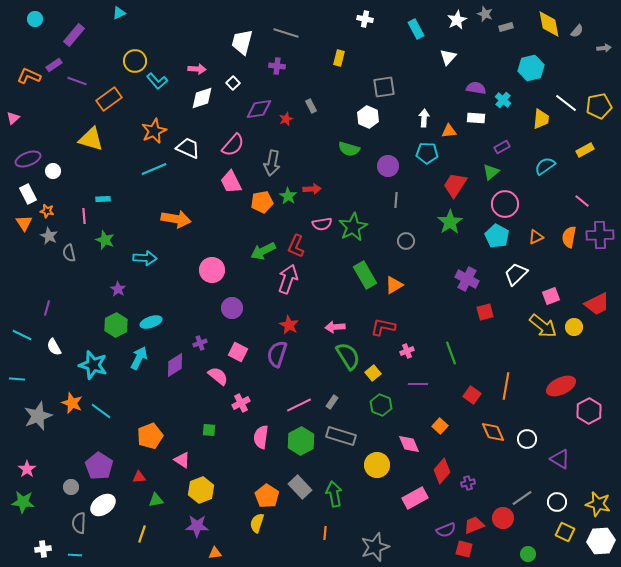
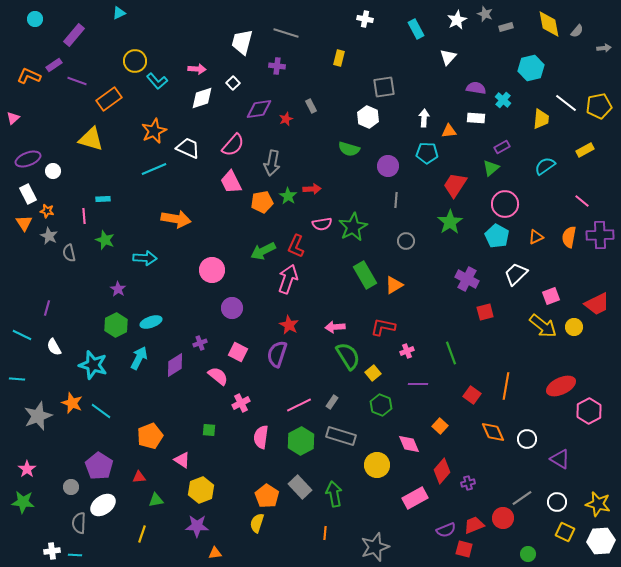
green triangle at (491, 172): moved 4 px up
white cross at (43, 549): moved 9 px right, 2 px down
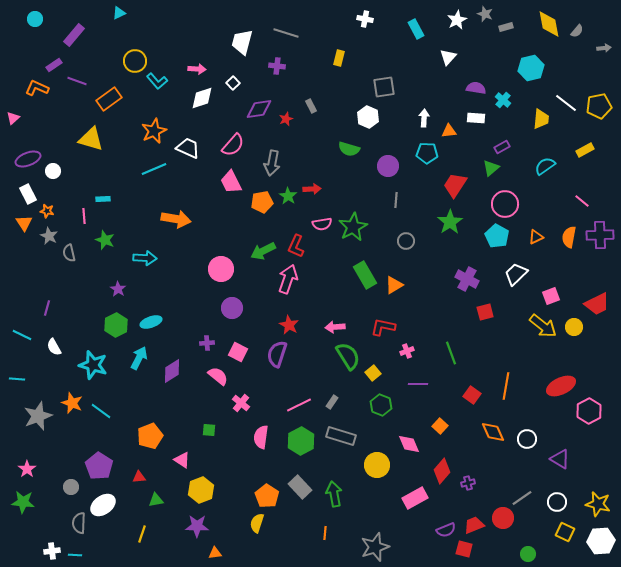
orange L-shape at (29, 76): moved 8 px right, 12 px down
pink circle at (212, 270): moved 9 px right, 1 px up
purple cross at (200, 343): moved 7 px right; rotated 16 degrees clockwise
purple diamond at (175, 365): moved 3 px left, 6 px down
pink cross at (241, 403): rotated 24 degrees counterclockwise
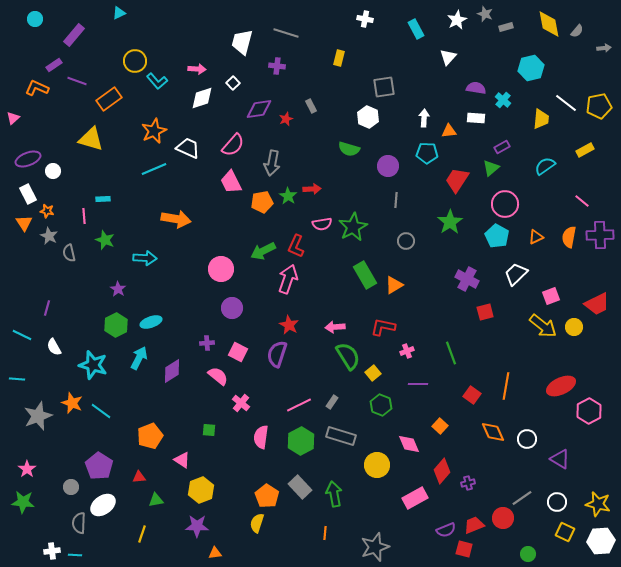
red trapezoid at (455, 185): moved 2 px right, 5 px up
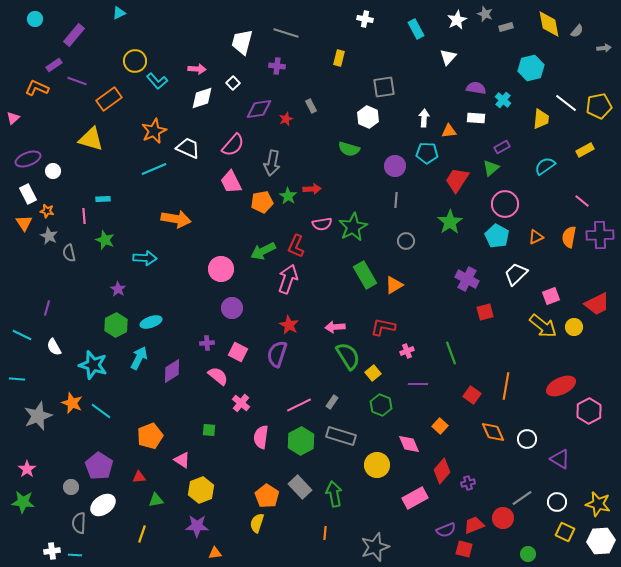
purple circle at (388, 166): moved 7 px right
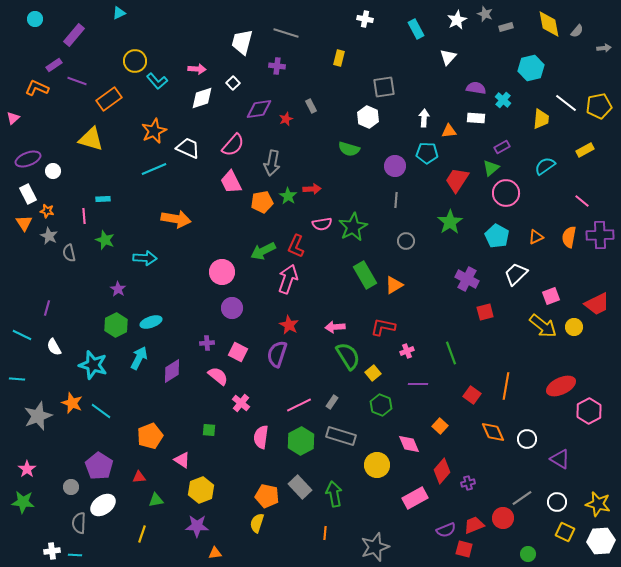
pink circle at (505, 204): moved 1 px right, 11 px up
pink circle at (221, 269): moved 1 px right, 3 px down
orange pentagon at (267, 496): rotated 20 degrees counterclockwise
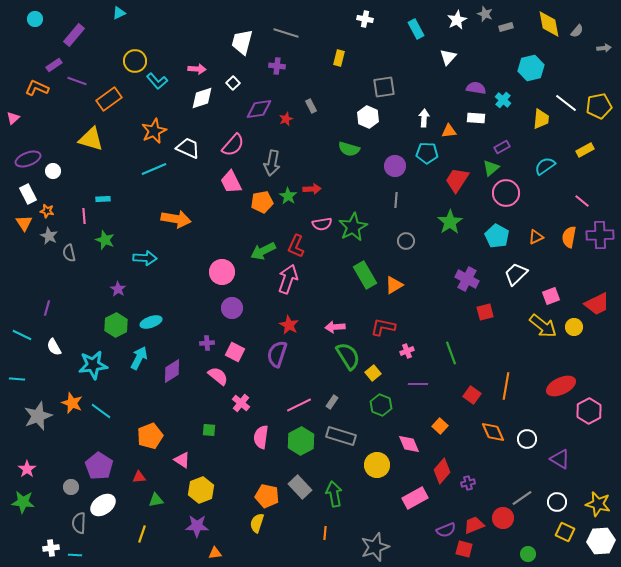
pink square at (238, 352): moved 3 px left
cyan star at (93, 365): rotated 24 degrees counterclockwise
white cross at (52, 551): moved 1 px left, 3 px up
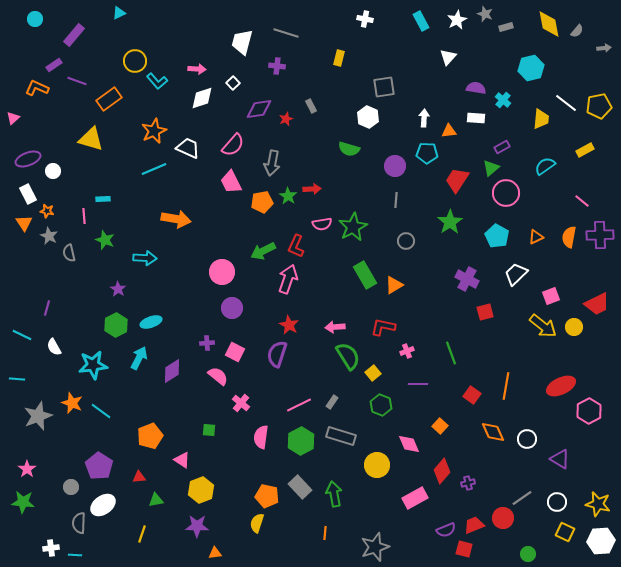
cyan rectangle at (416, 29): moved 5 px right, 8 px up
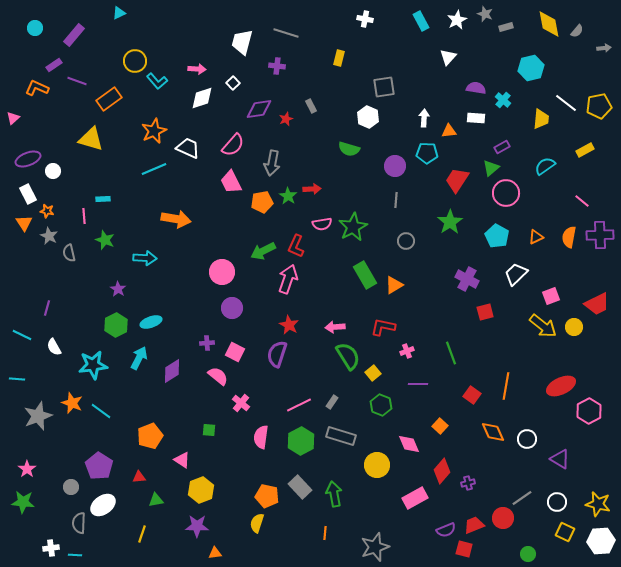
cyan circle at (35, 19): moved 9 px down
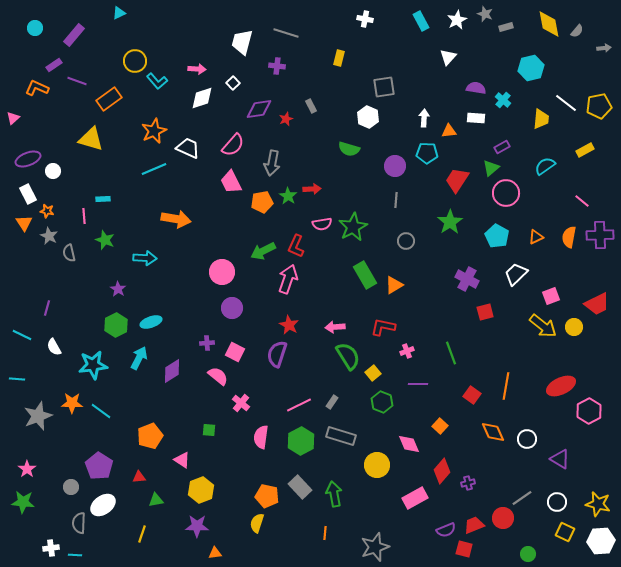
orange star at (72, 403): rotated 20 degrees counterclockwise
green hexagon at (381, 405): moved 1 px right, 3 px up
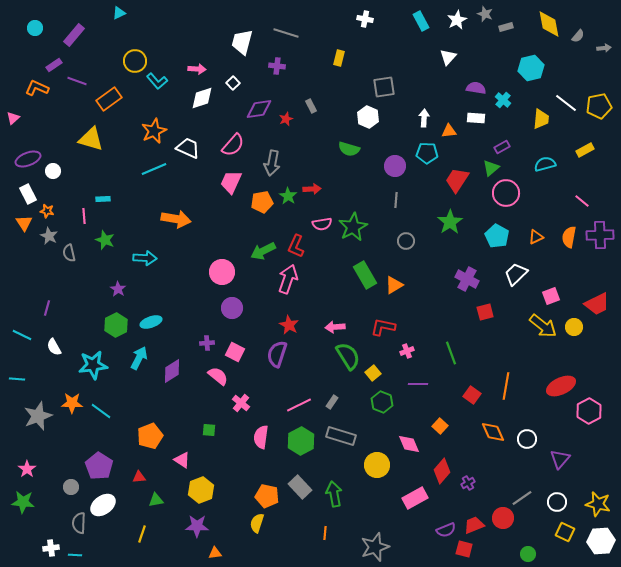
gray semicircle at (577, 31): moved 1 px right, 5 px down
cyan semicircle at (545, 166): moved 2 px up; rotated 20 degrees clockwise
pink trapezoid at (231, 182): rotated 50 degrees clockwise
purple triangle at (560, 459): rotated 40 degrees clockwise
purple cross at (468, 483): rotated 16 degrees counterclockwise
